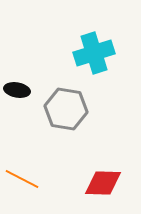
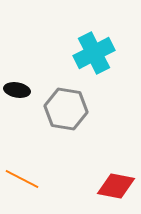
cyan cross: rotated 9 degrees counterclockwise
red diamond: moved 13 px right, 3 px down; rotated 9 degrees clockwise
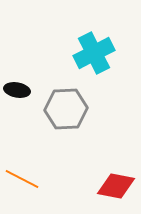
gray hexagon: rotated 12 degrees counterclockwise
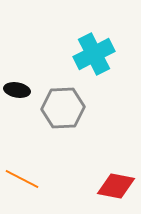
cyan cross: moved 1 px down
gray hexagon: moved 3 px left, 1 px up
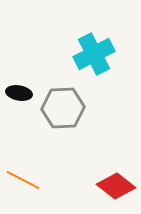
black ellipse: moved 2 px right, 3 px down
orange line: moved 1 px right, 1 px down
red diamond: rotated 27 degrees clockwise
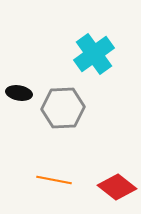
cyan cross: rotated 9 degrees counterclockwise
orange line: moved 31 px right; rotated 16 degrees counterclockwise
red diamond: moved 1 px right, 1 px down
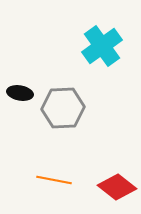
cyan cross: moved 8 px right, 8 px up
black ellipse: moved 1 px right
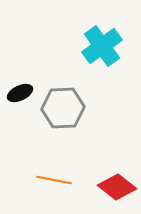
black ellipse: rotated 35 degrees counterclockwise
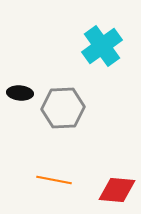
black ellipse: rotated 30 degrees clockwise
red diamond: moved 3 px down; rotated 33 degrees counterclockwise
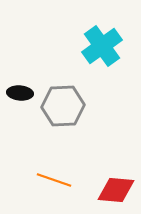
gray hexagon: moved 2 px up
orange line: rotated 8 degrees clockwise
red diamond: moved 1 px left
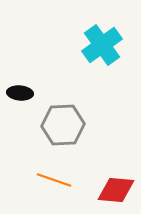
cyan cross: moved 1 px up
gray hexagon: moved 19 px down
